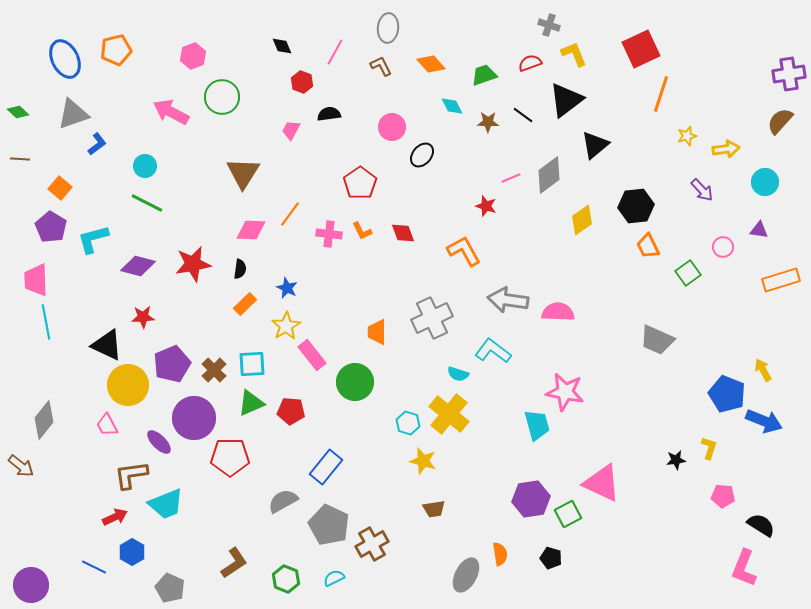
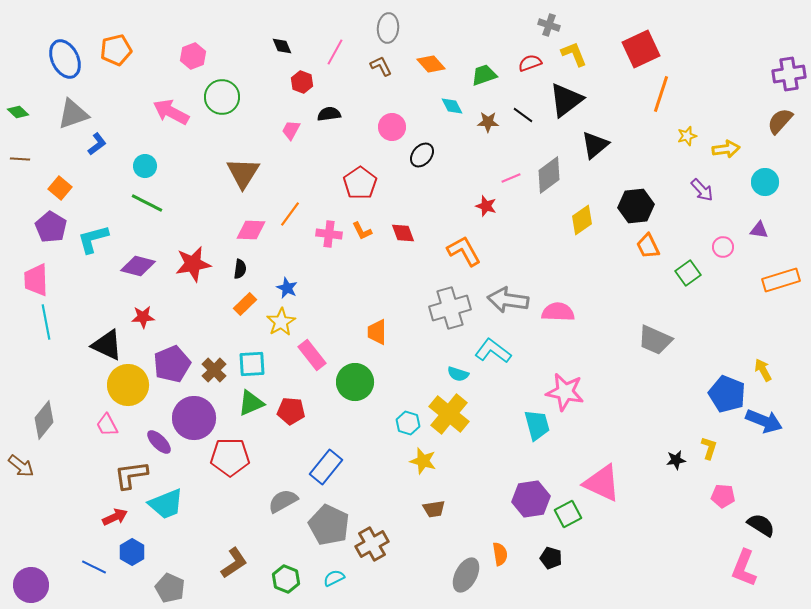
gray cross at (432, 318): moved 18 px right, 10 px up; rotated 9 degrees clockwise
yellow star at (286, 326): moved 5 px left, 4 px up
gray trapezoid at (657, 340): moved 2 px left
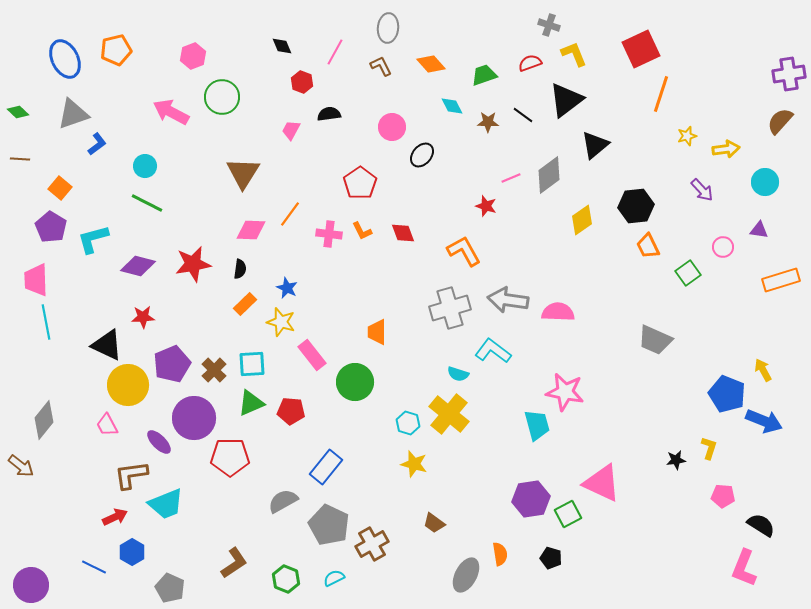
yellow star at (281, 322): rotated 24 degrees counterclockwise
yellow star at (423, 461): moved 9 px left, 3 px down
brown trapezoid at (434, 509): moved 14 px down; rotated 45 degrees clockwise
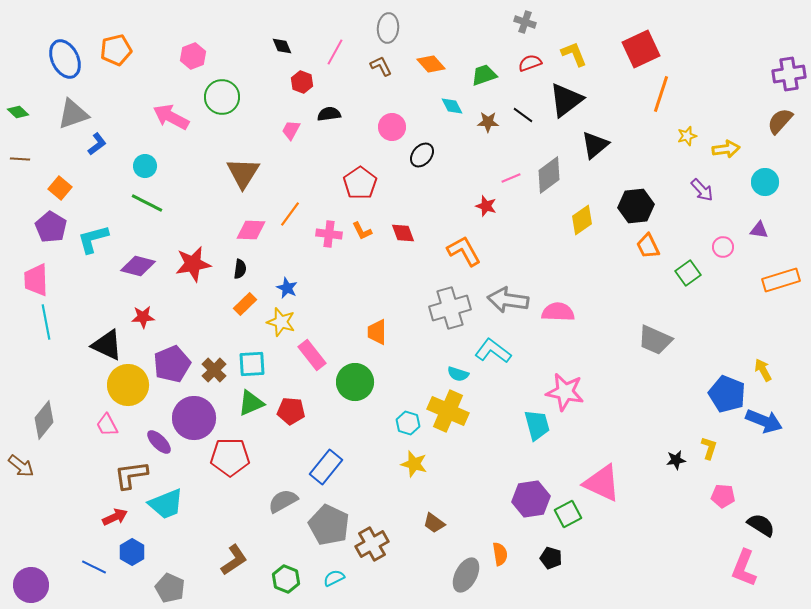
gray cross at (549, 25): moved 24 px left, 3 px up
pink arrow at (171, 112): moved 5 px down
yellow cross at (449, 414): moved 1 px left, 3 px up; rotated 15 degrees counterclockwise
brown L-shape at (234, 563): moved 3 px up
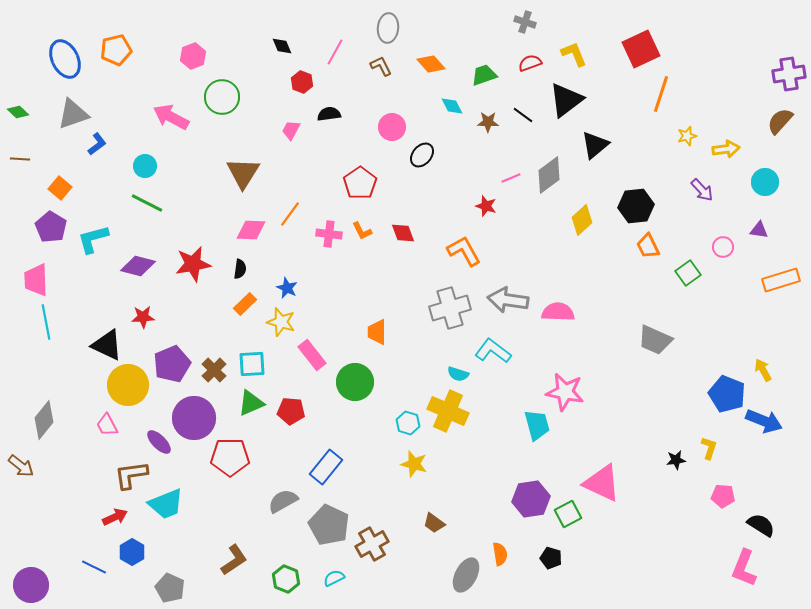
yellow diamond at (582, 220): rotated 8 degrees counterclockwise
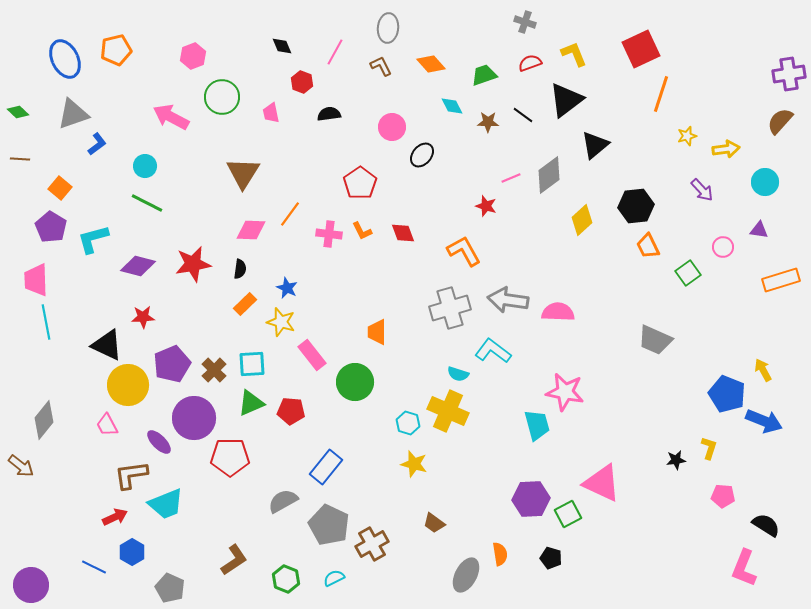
pink trapezoid at (291, 130): moved 20 px left, 17 px up; rotated 40 degrees counterclockwise
purple hexagon at (531, 499): rotated 6 degrees clockwise
black semicircle at (761, 525): moved 5 px right
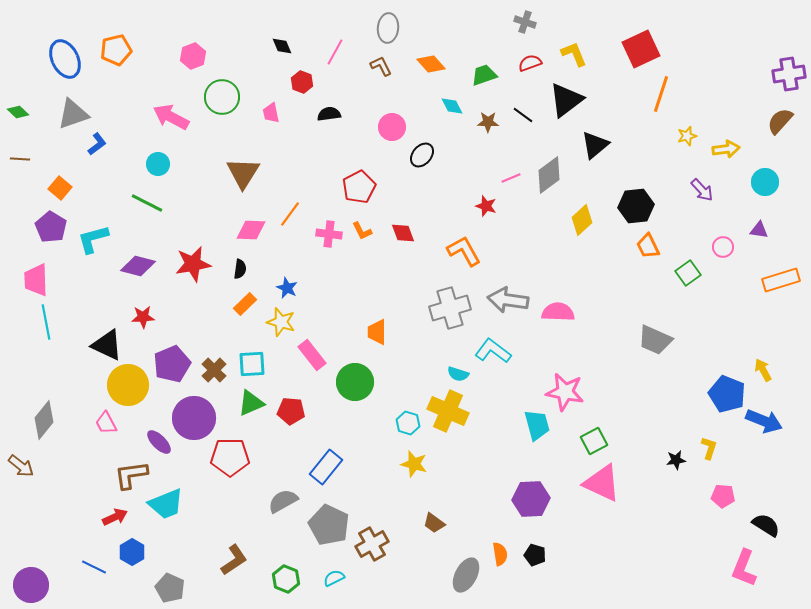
cyan circle at (145, 166): moved 13 px right, 2 px up
red pentagon at (360, 183): moved 1 px left, 4 px down; rotated 8 degrees clockwise
pink trapezoid at (107, 425): moved 1 px left, 2 px up
green square at (568, 514): moved 26 px right, 73 px up
black pentagon at (551, 558): moved 16 px left, 3 px up
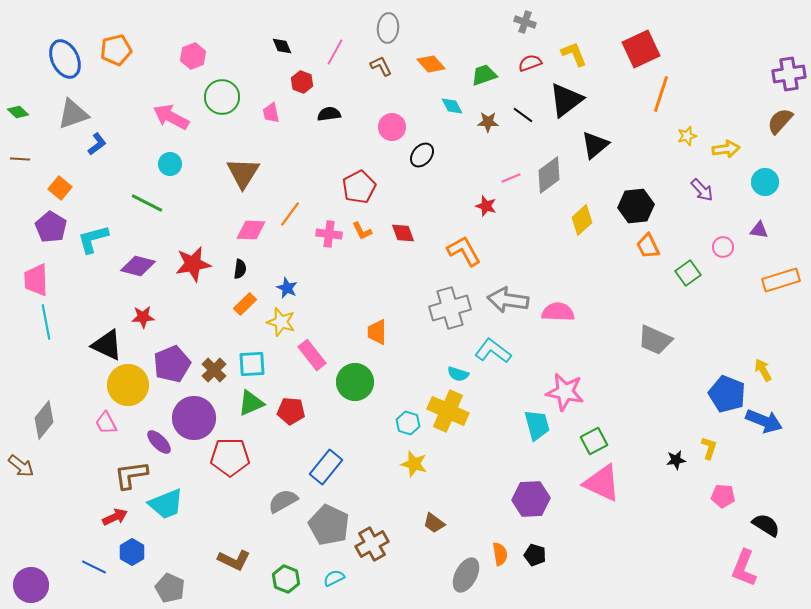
cyan circle at (158, 164): moved 12 px right
brown L-shape at (234, 560): rotated 60 degrees clockwise
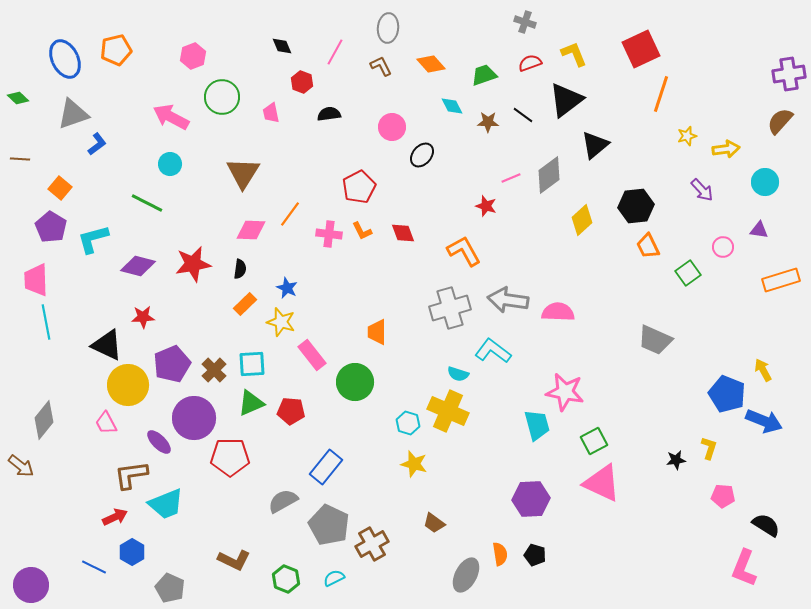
green diamond at (18, 112): moved 14 px up
